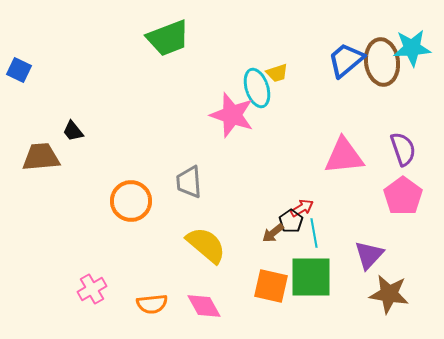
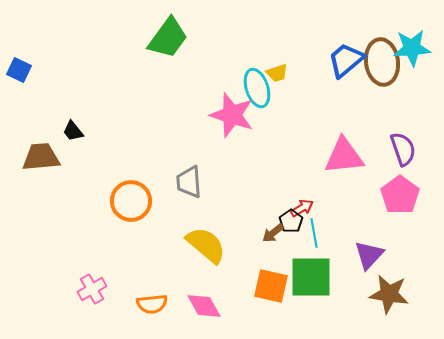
green trapezoid: rotated 33 degrees counterclockwise
pink pentagon: moved 3 px left, 1 px up
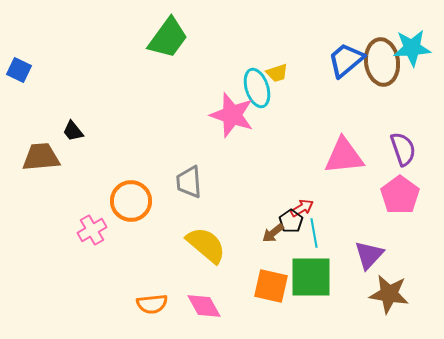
pink cross: moved 59 px up
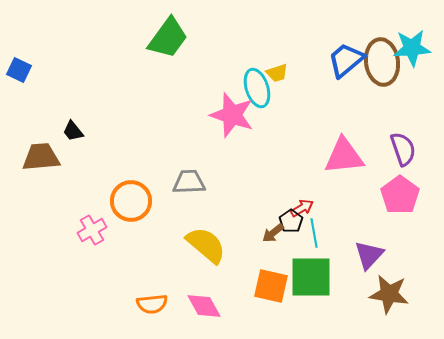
gray trapezoid: rotated 92 degrees clockwise
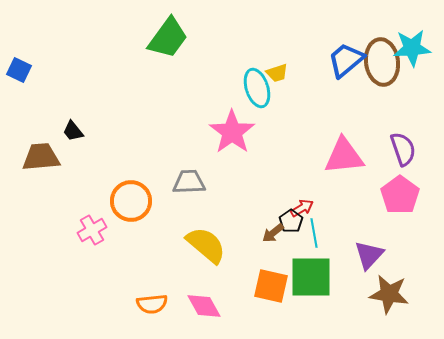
pink star: moved 17 px down; rotated 18 degrees clockwise
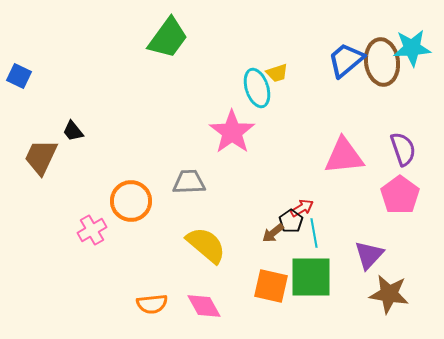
blue square: moved 6 px down
brown trapezoid: rotated 60 degrees counterclockwise
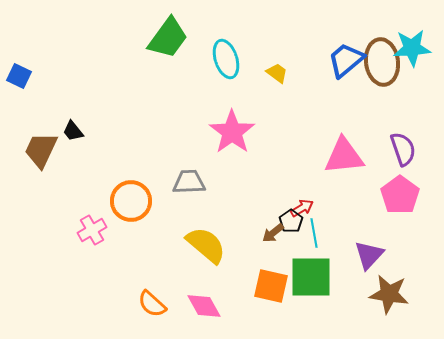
yellow trapezoid: rotated 125 degrees counterclockwise
cyan ellipse: moved 31 px left, 29 px up
brown trapezoid: moved 7 px up
orange semicircle: rotated 48 degrees clockwise
